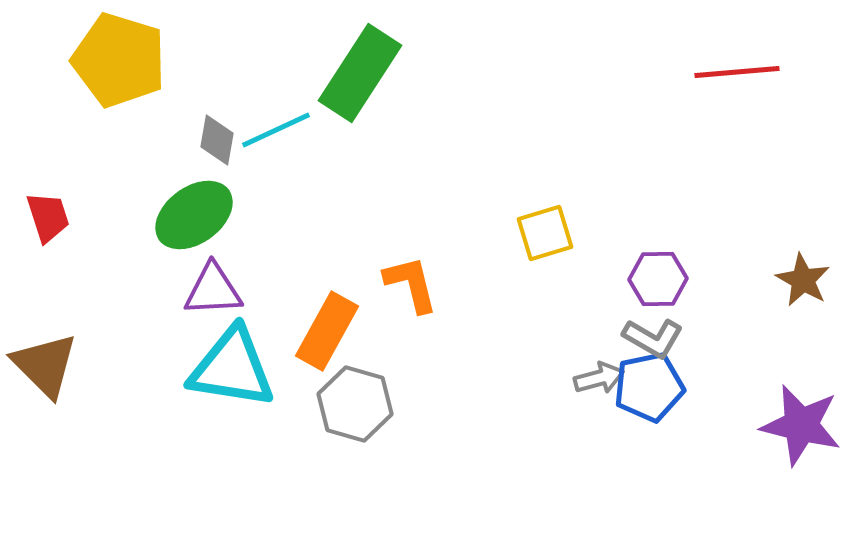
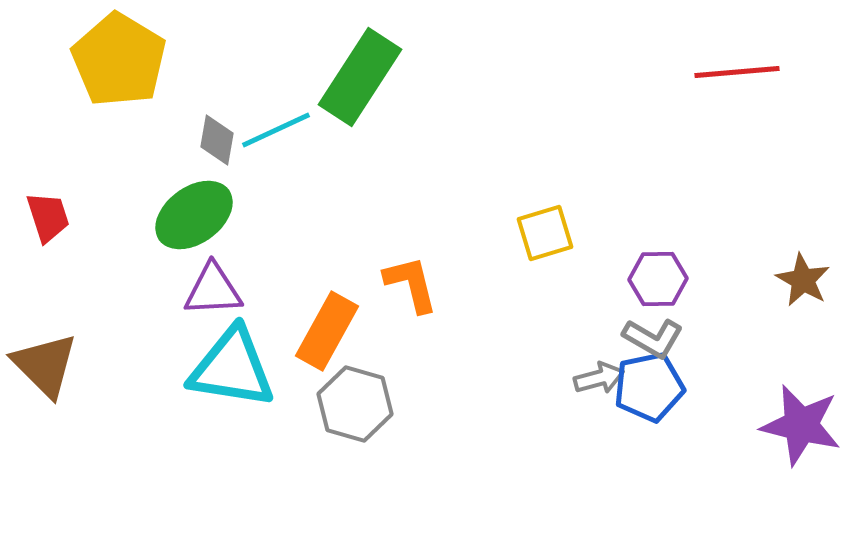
yellow pentagon: rotated 14 degrees clockwise
green rectangle: moved 4 px down
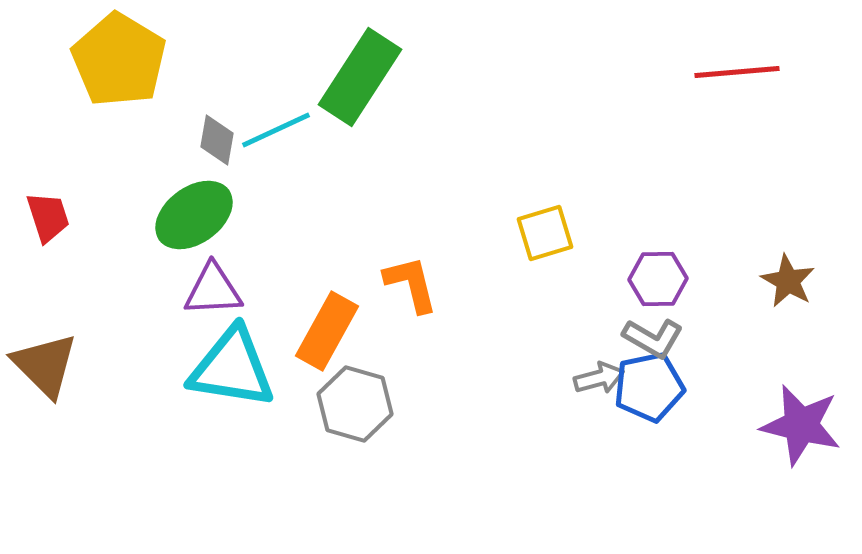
brown star: moved 15 px left, 1 px down
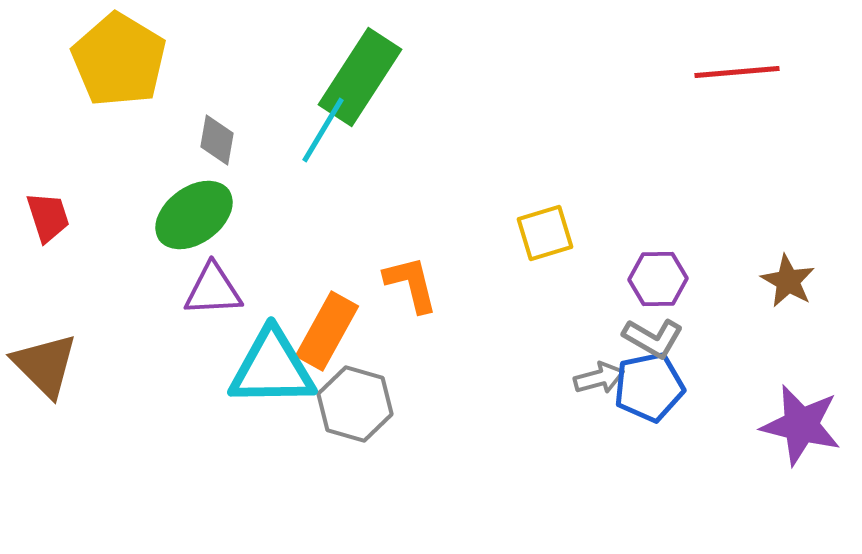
cyan line: moved 47 px right; rotated 34 degrees counterclockwise
cyan triangle: moved 40 px right; rotated 10 degrees counterclockwise
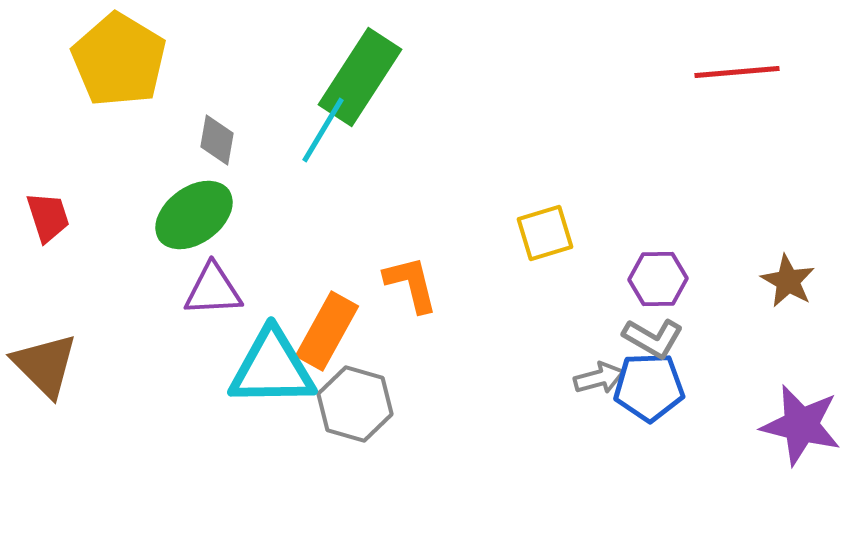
blue pentagon: rotated 10 degrees clockwise
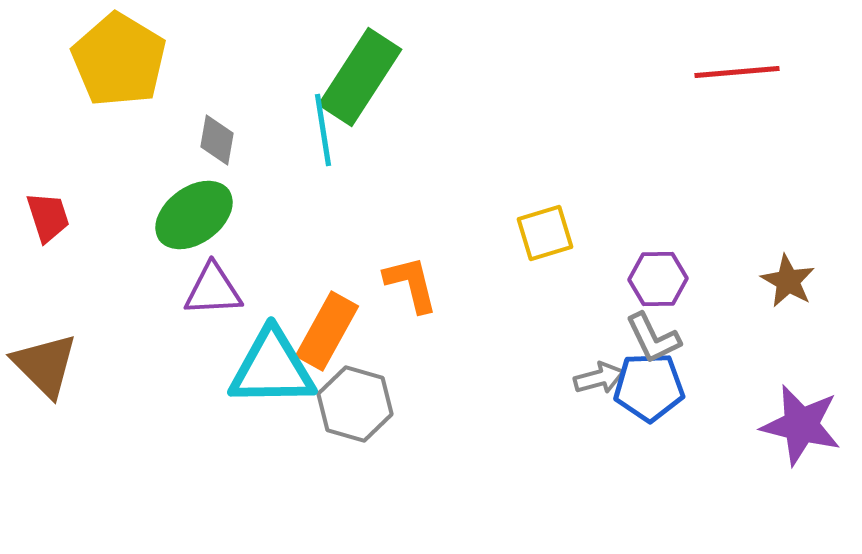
cyan line: rotated 40 degrees counterclockwise
gray L-shape: rotated 34 degrees clockwise
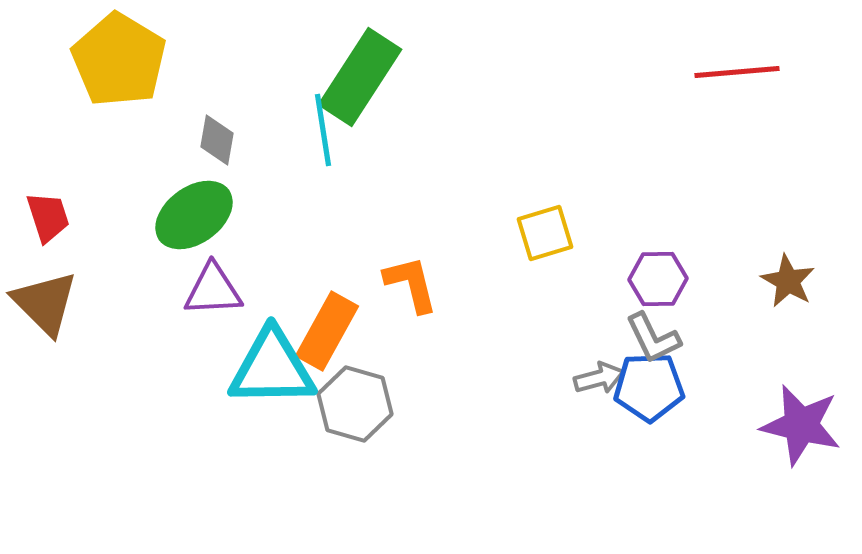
brown triangle: moved 62 px up
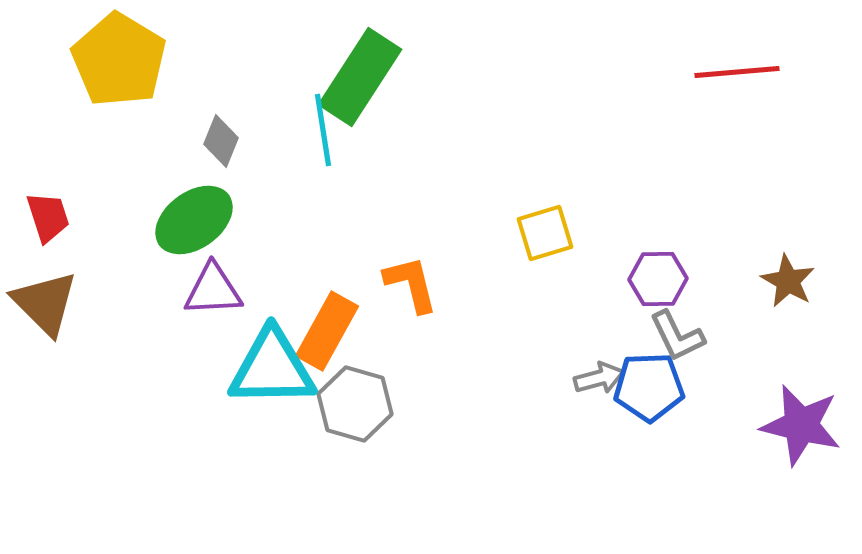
gray diamond: moved 4 px right, 1 px down; rotated 12 degrees clockwise
green ellipse: moved 5 px down
gray L-shape: moved 24 px right, 2 px up
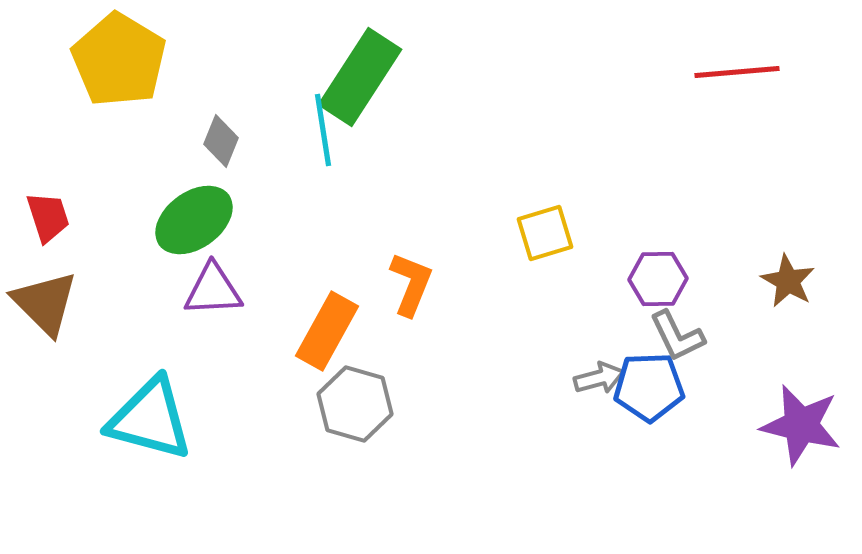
orange L-shape: rotated 36 degrees clockwise
cyan triangle: moved 122 px left, 51 px down; rotated 16 degrees clockwise
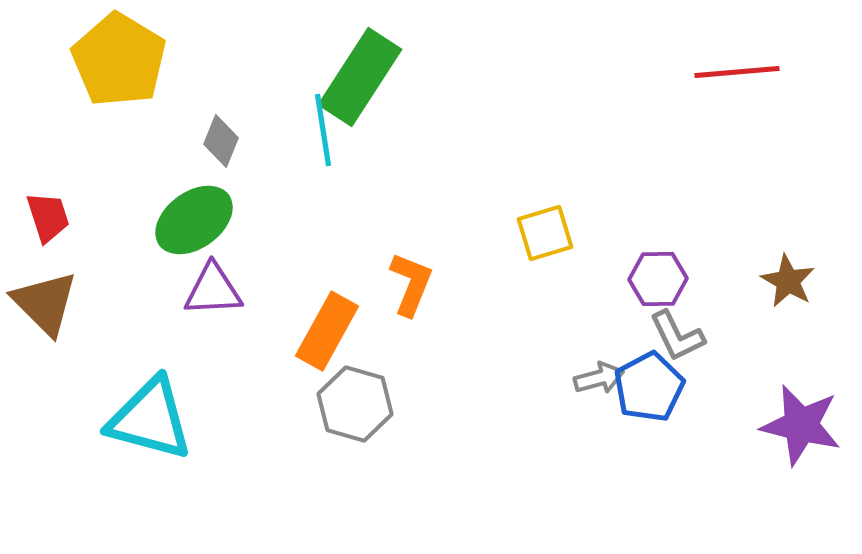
blue pentagon: rotated 26 degrees counterclockwise
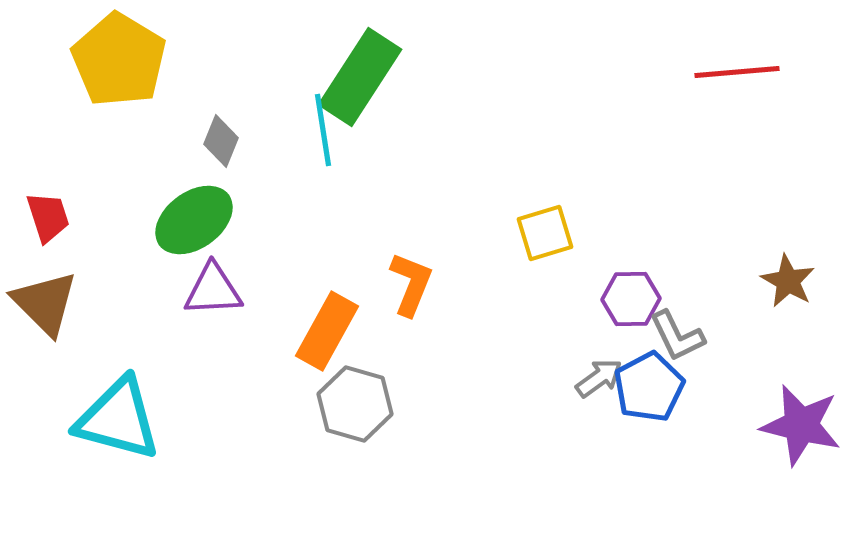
purple hexagon: moved 27 px left, 20 px down
gray arrow: rotated 21 degrees counterclockwise
cyan triangle: moved 32 px left
